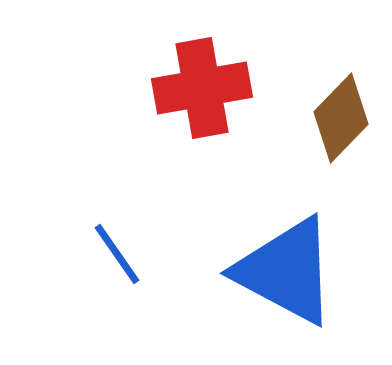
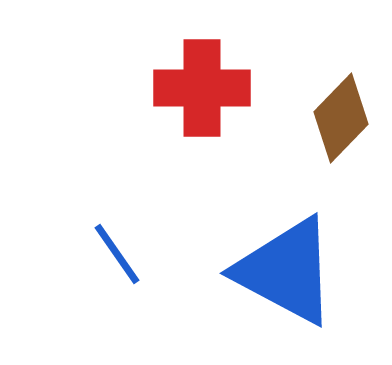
red cross: rotated 10 degrees clockwise
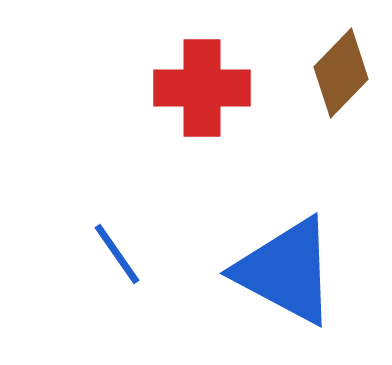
brown diamond: moved 45 px up
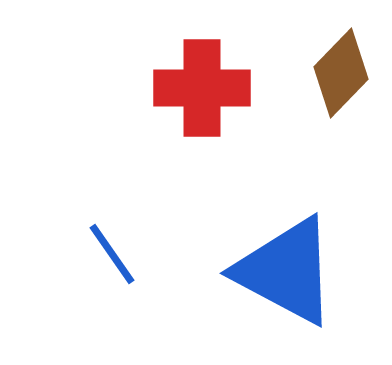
blue line: moved 5 px left
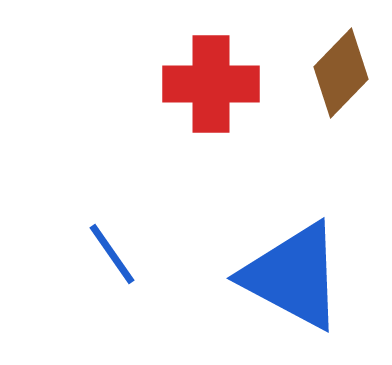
red cross: moved 9 px right, 4 px up
blue triangle: moved 7 px right, 5 px down
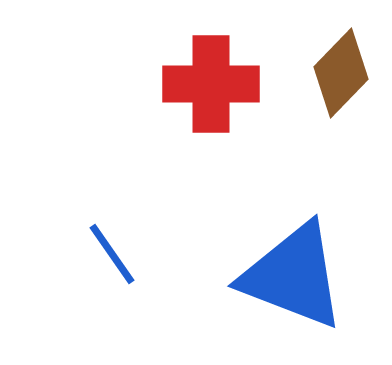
blue triangle: rotated 7 degrees counterclockwise
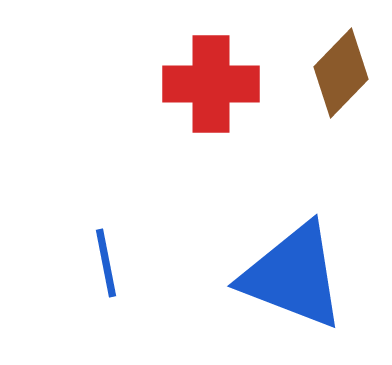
blue line: moved 6 px left, 9 px down; rotated 24 degrees clockwise
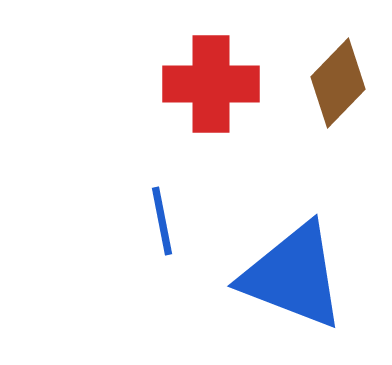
brown diamond: moved 3 px left, 10 px down
blue line: moved 56 px right, 42 px up
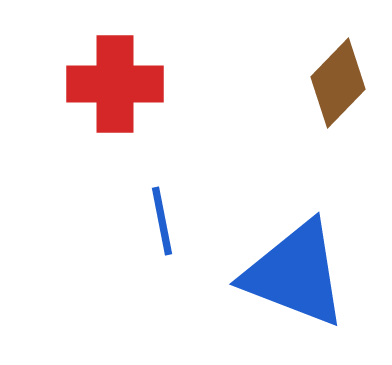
red cross: moved 96 px left
blue triangle: moved 2 px right, 2 px up
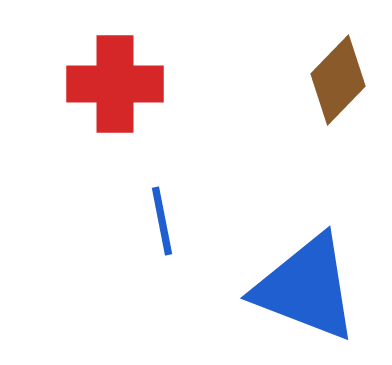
brown diamond: moved 3 px up
blue triangle: moved 11 px right, 14 px down
